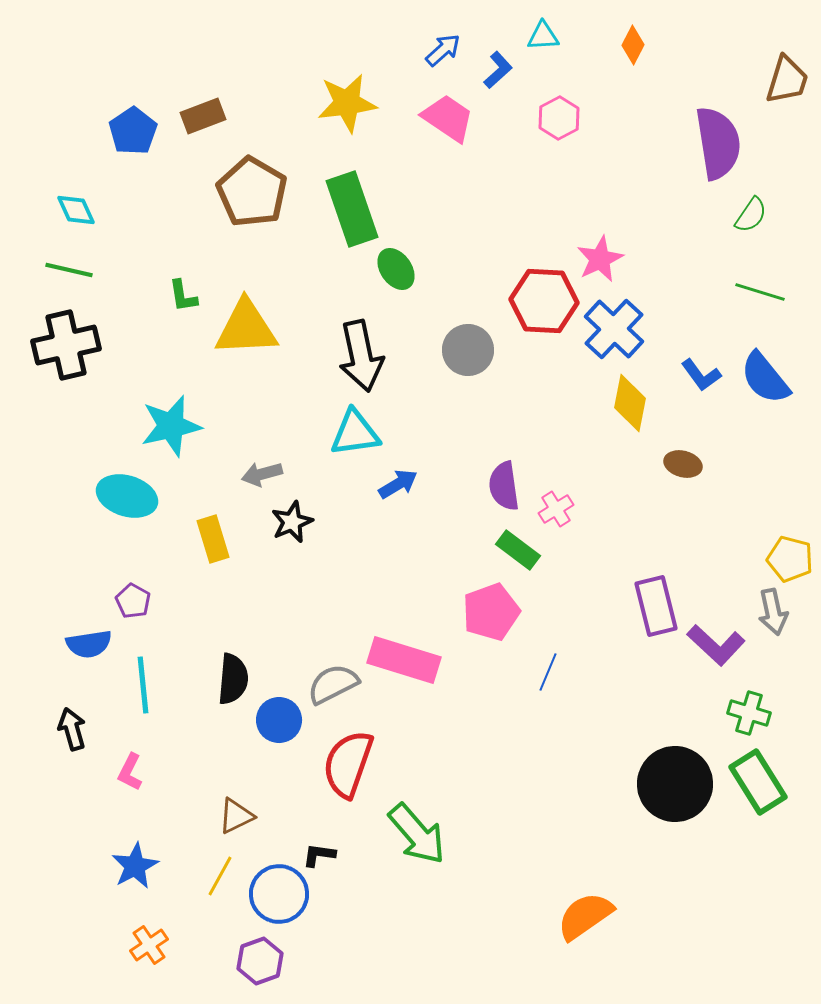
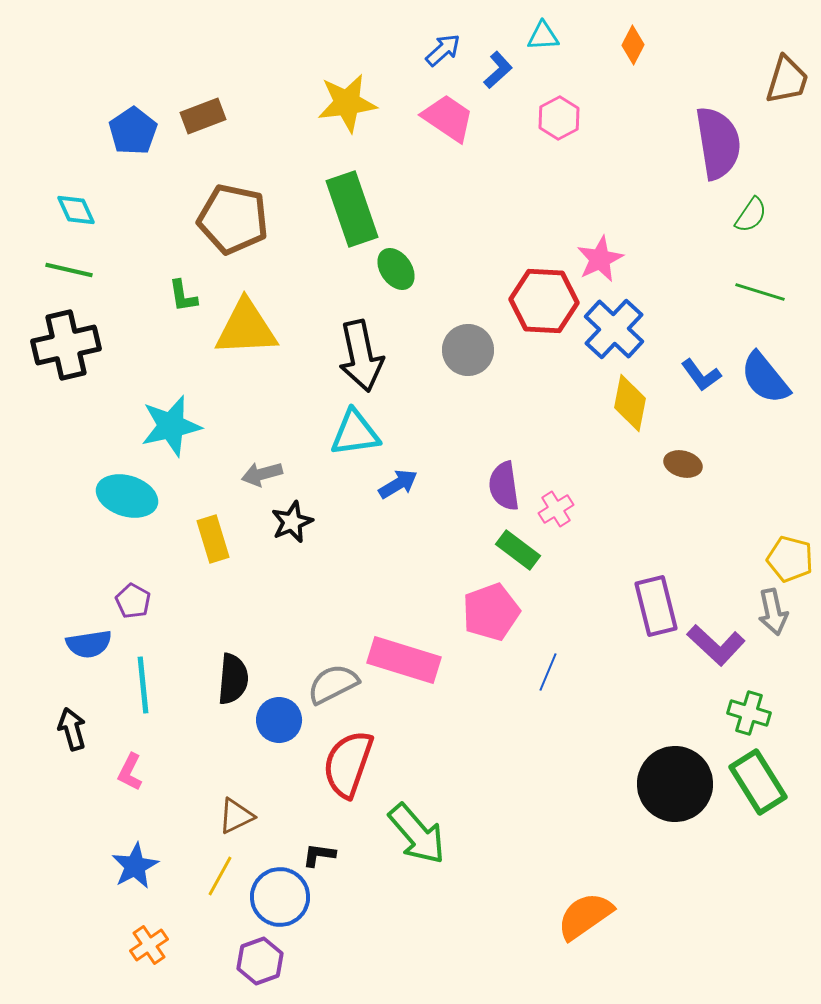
brown pentagon at (252, 192): moved 19 px left, 27 px down; rotated 18 degrees counterclockwise
blue circle at (279, 894): moved 1 px right, 3 px down
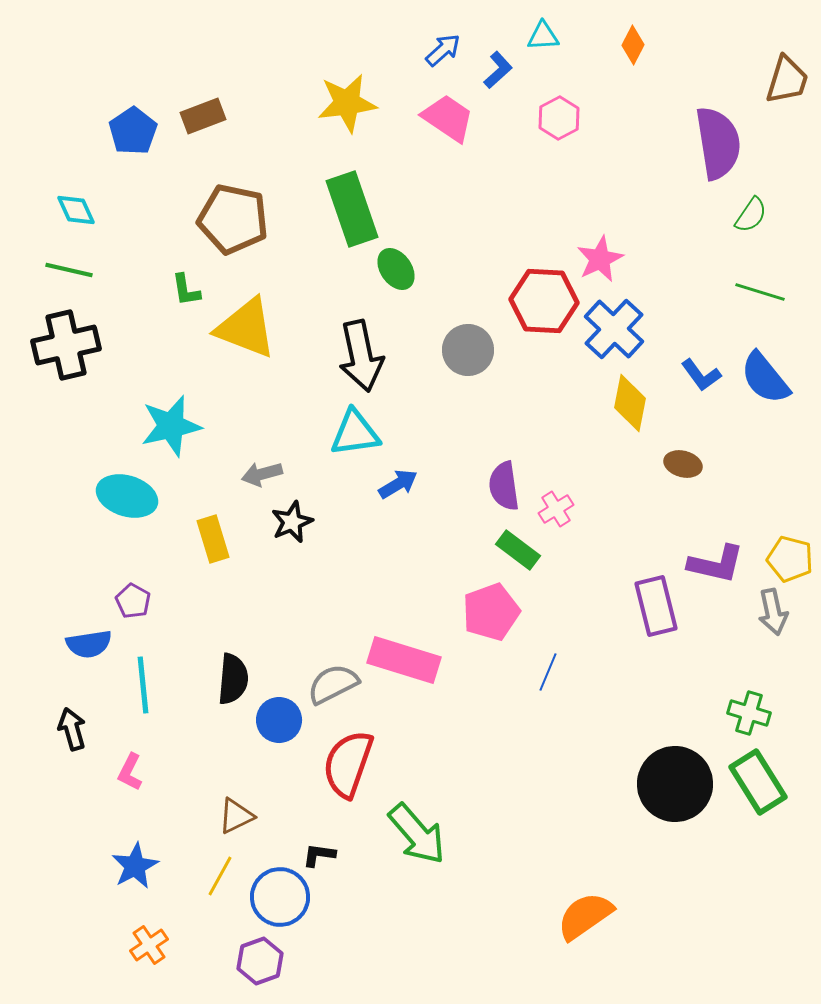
green L-shape at (183, 296): moved 3 px right, 6 px up
yellow triangle at (246, 328): rotated 24 degrees clockwise
purple L-shape at (716, 645): moved 81 px up; rotated 30 degrees counterclockwise
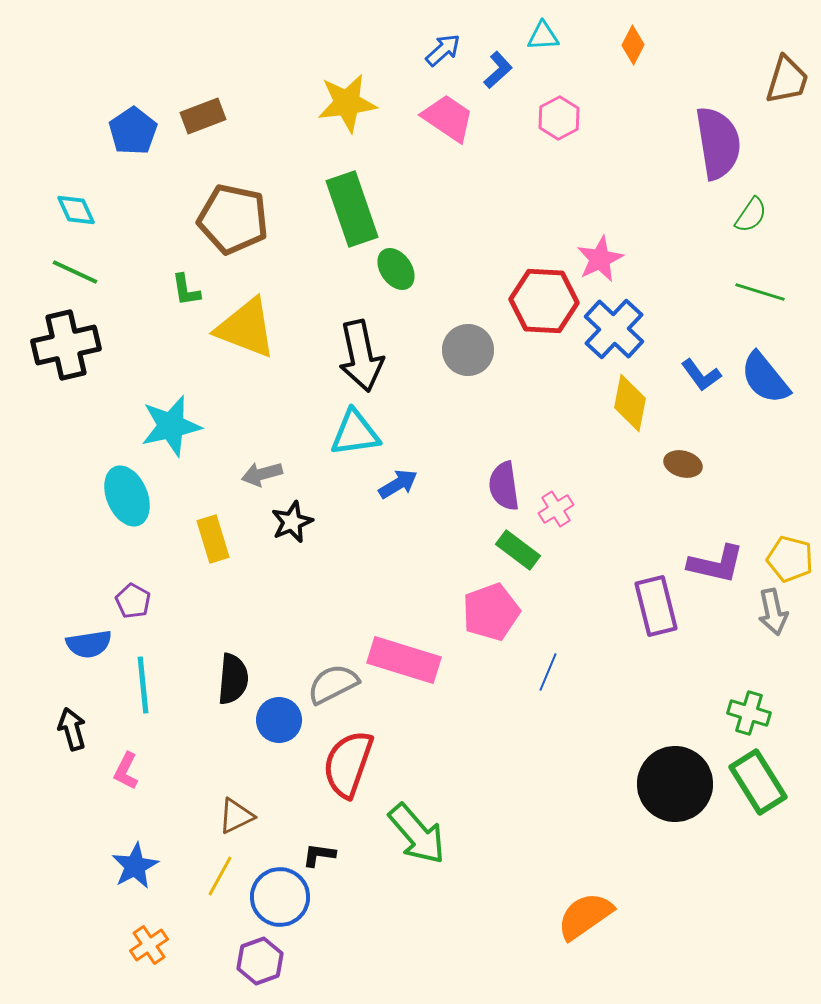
green line at (69, 270): moved 6 px right, 2 px down; rotated 12 degrees clockwise
cyan ellipse at (127, 496): rotated 50 degrees clockwise
pink L-shape at (130, 772): moved 4 px left, 1 px up
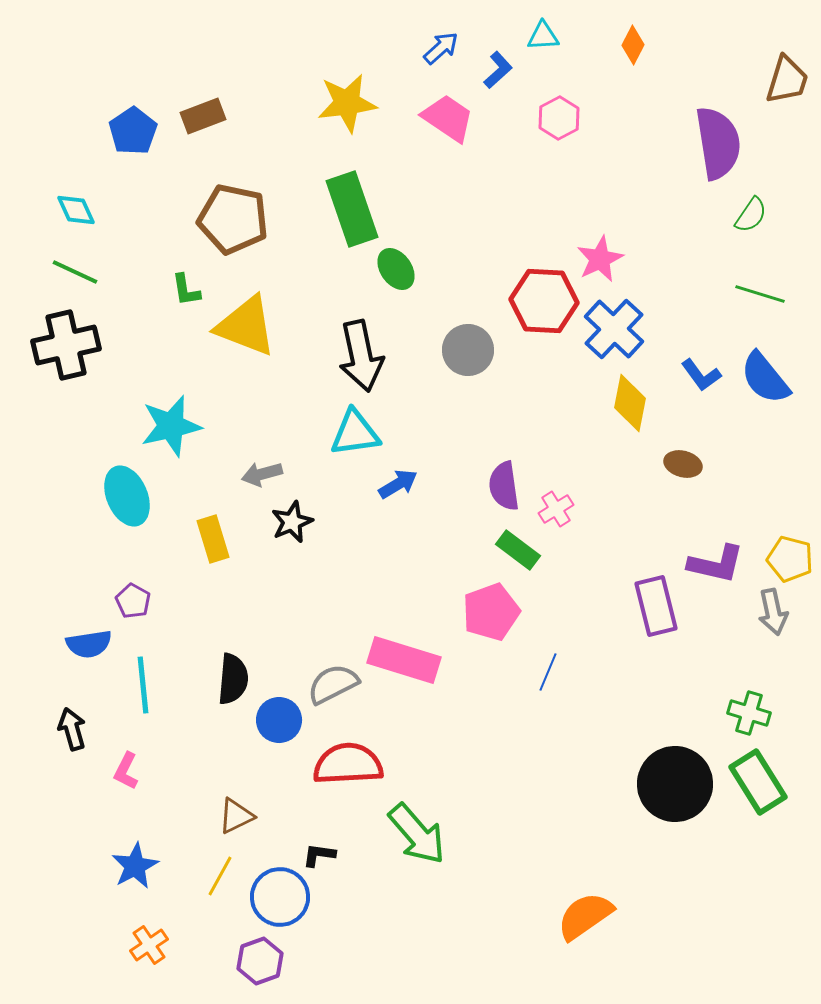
blue arrow at (443, 50): moved 2 px left, 2 px up
green line at (760, 292): moved 2 px down
yellow triangle at (246, 328): moved 2 px up
red semicircle at (348, 764): rotated 68 degrees clockwise
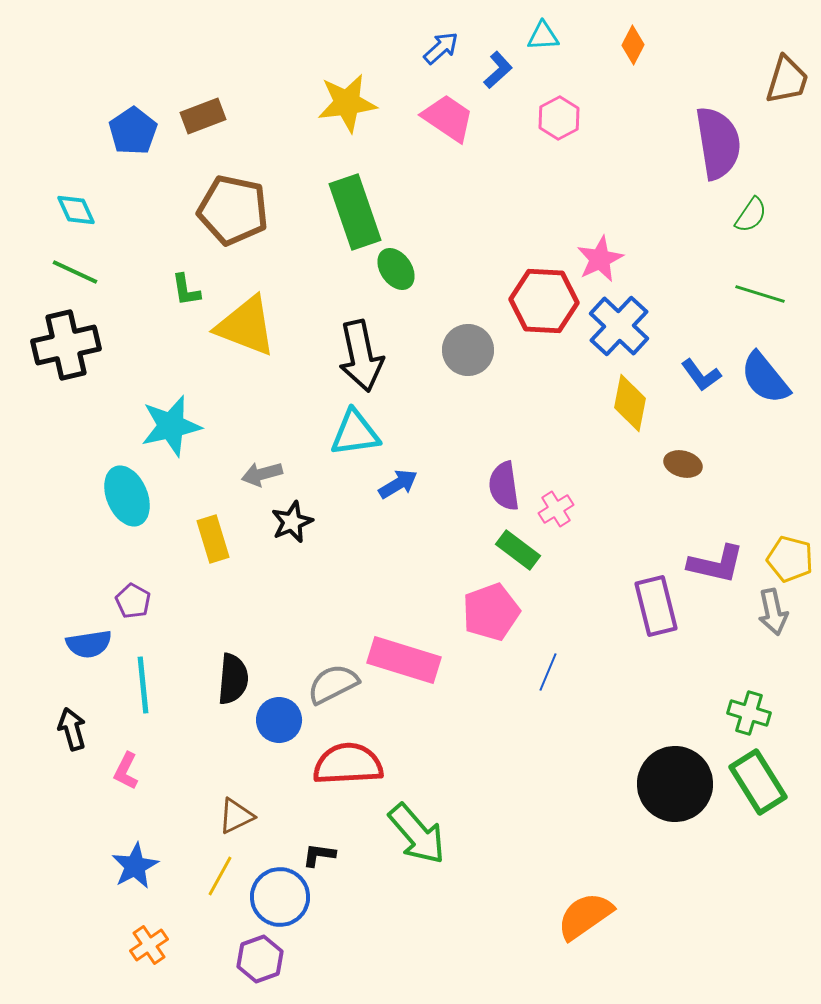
green rectangle at (352, 209): moved 3 px right, 3 px down
brown pentagon at (233, 219): moved 9 px up
blue cross at (614, 329): moved 5 px right, 3 px up
purple hexagon at (260, 961): moved 2 px up
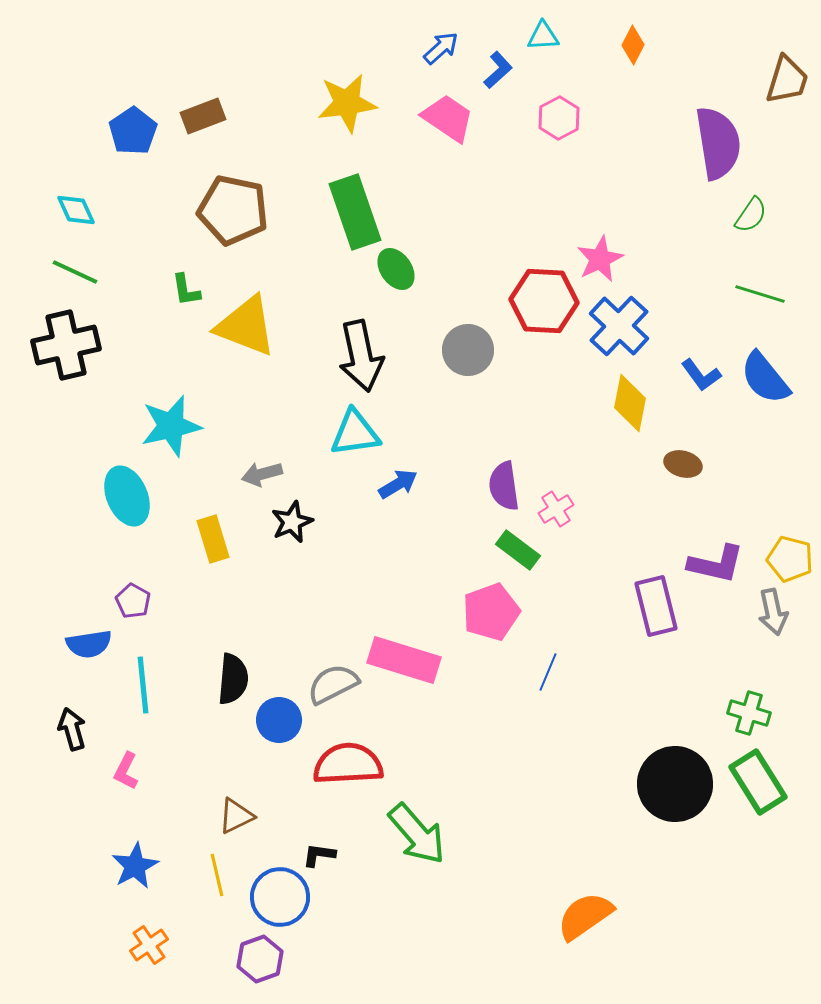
yellow line at (220, 876): moved 3 px left, 1 px up; rotated 42 degrees counterclockwise
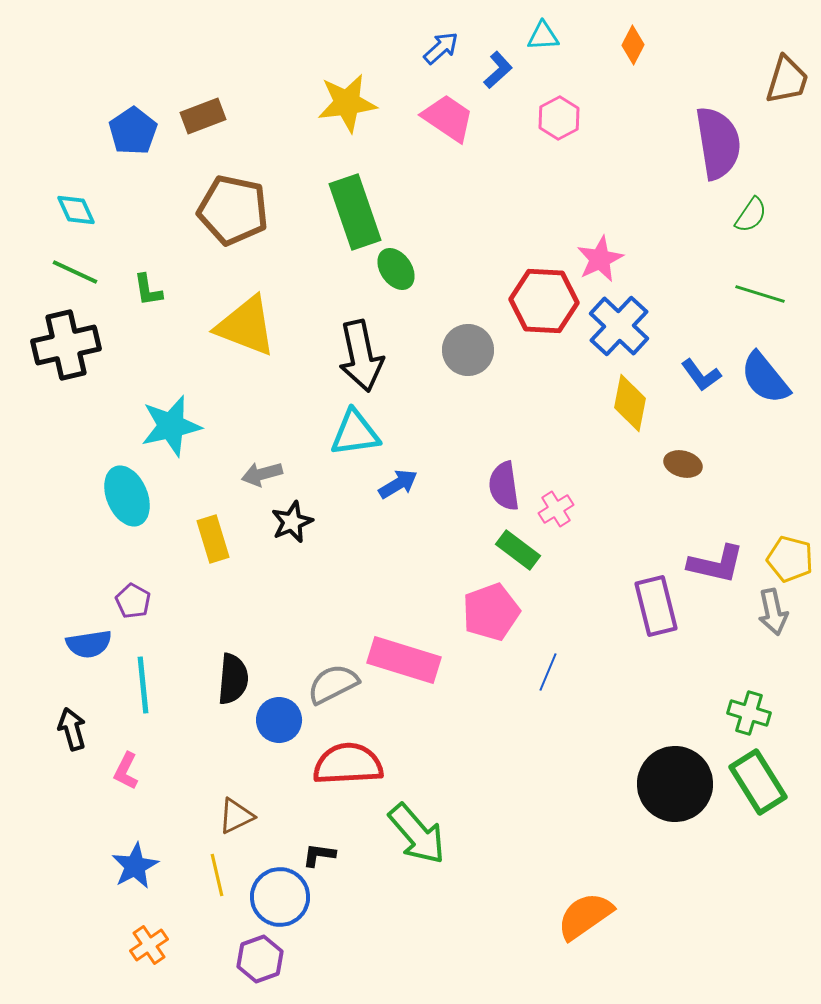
green L-shape at (186, 290): moved 38 px left
